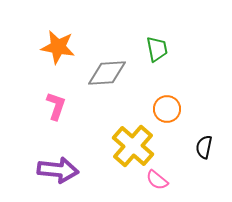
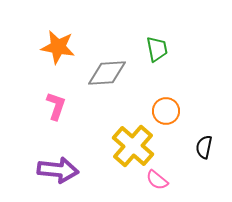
orange circle: moved 1 px left, 2 px down
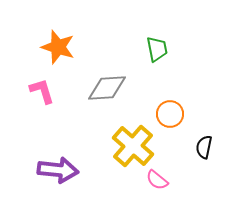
orange star: rotated 8 degrees clockwise
gray diamond: moved 15 px down
pink L-shape: moved 14 px left, 15 px up; rotated 36 degrees counterclockwise
orange circle: moved 4 px right, 3 px down
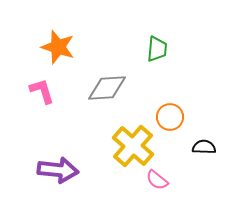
green trapezoid: rotated 16 degrees clockwise
orange circle: moved 3 px down
black semicircle: rotated 80 degrees clockwise
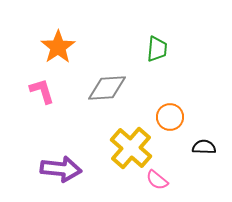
orange star: rotated 20 degrees clockwise
yellow cross: moved 2 px left, 2 px down
purple arrow: moved 3 px right, 1 px up
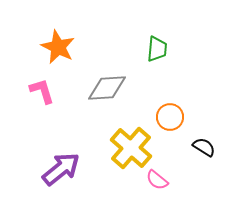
orange star: rotated 12 degrees counterclockwise
black semicircle: rotated 30 degrees clockwise
purple arrow: rotated 45 degrees counterclockwise
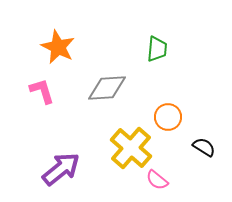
orange circle: moved 2 px left
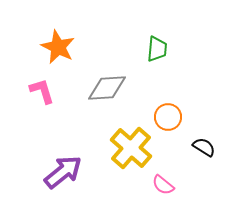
purple arrow: moved 2 px right, 3 px down
pink semicircle: moved 6 px right, 5 px down
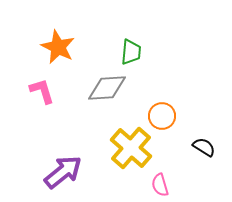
green trapezoid: moved 26 px left, 3 px down
orange circle: moved 6 px left, 1 px up
pink semicircle: moved 3 px left; rotated 35 degrees clockwise
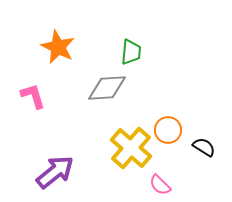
pink L-shape: moved 9 px left, 5 px down
orange circle: moved 6 px right, 14 px down
purple arrow: moved 8 px left
pink semicircle: rotated 30 degrees counterclockwise
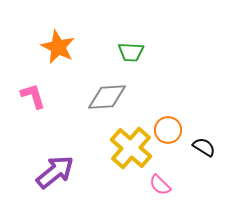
green trapezoid: rotated 88 degrees clockwise
gray diamond: moved 9 px down
